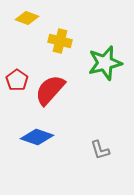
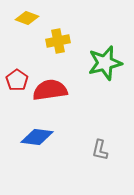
yellow cross: moved 2 px left; rotated 25 degrees counterclockwise
red semicircle: rotated 40 degrees clockwise
blue diamond: rotated 12 degrees counterclockwise
gray L-shape: rotated 30 degrees clockwise
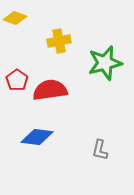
yellow diamond: moved 12 px left
yellow cross: moved 1 px right
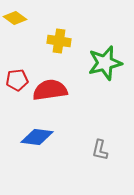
yellow diamond: rotated 15 degrees clockwise
yellow cross: rotated 20 degrees clockwise
red pentagon: rotated 30 degrees clockwise
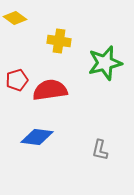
red pentagon: rotated 10 degrees counterclockwise
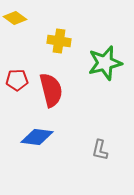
red pentagon: rotated 15 degrees clockwise
red semicircle: moved 1 px right; rotated 84 degrees clockwise
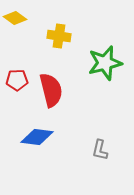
yellow cross: moved 5 px up
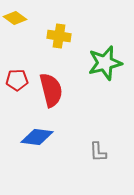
gray L-shape: moved 2 px left, 2 px down; rotated 15 degrees counterclockwise
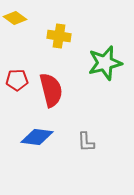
gray L-shape: moved 12 px left, 10 px up
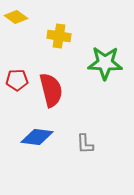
yellow diamond: moved 1 px right, 1 px up
green star: rotated 16 degrees clockwise
gray L-shape: moved 1 px left, 2 px down
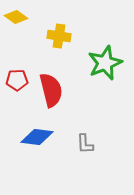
green star: rotated 24 degrees counterclockwise
